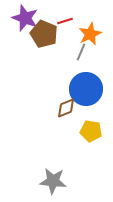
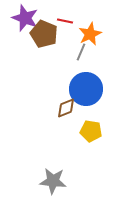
red line: rotated 28 degrees clockwise
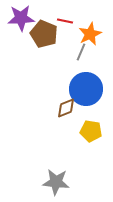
purple star: moved 4 px left; rotated 24 degrees counterclockwise
gray star: moved 3 px right, 1 px down
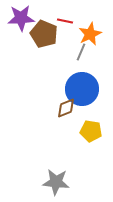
blue circle: moved 4 px left
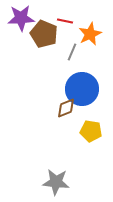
gray line: moved 9 px left
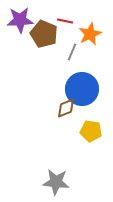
purple star: moved 1 px left, 2 px down
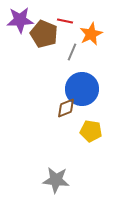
orange star: moved 1 px right
gray star: moved 2 px up
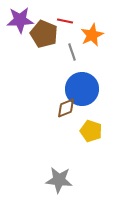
orange star: moved 1 px right, 1 px down
gray line: rotated 42 degrees counterclockwise
yellow pentagon: rotated 10 degrees clockwise
gray star: moved 3 px right
